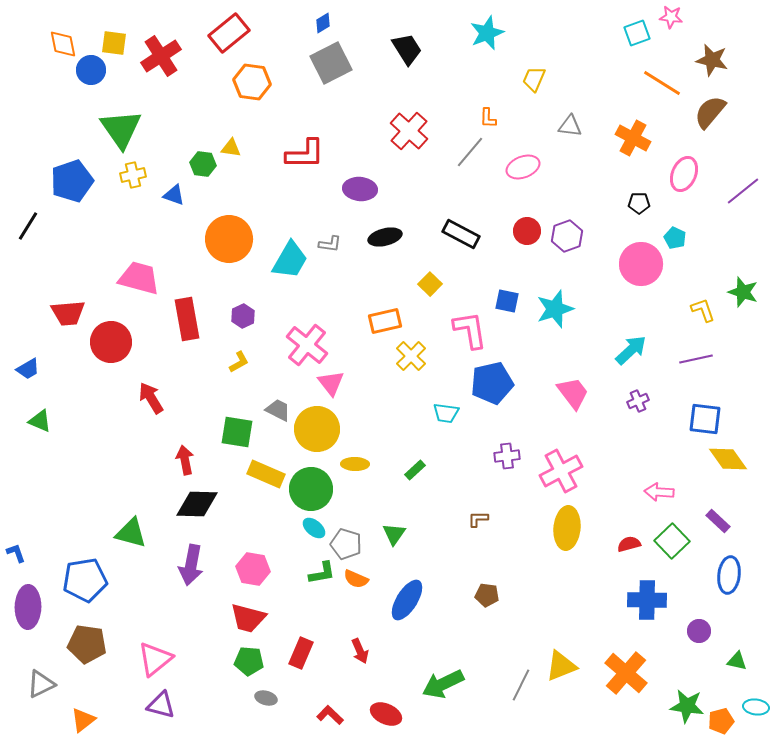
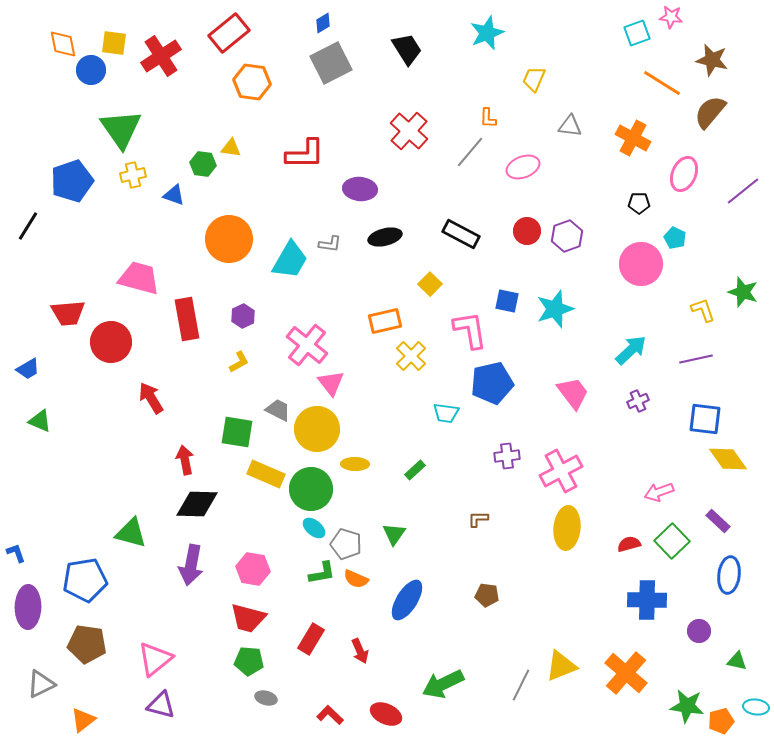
pink arrow at (659, 492): rotated 24 degrees counterclockwise
red rectangle at (301, 653): moved 10 px right, 14 px up; rotated 8 degrees clockwise
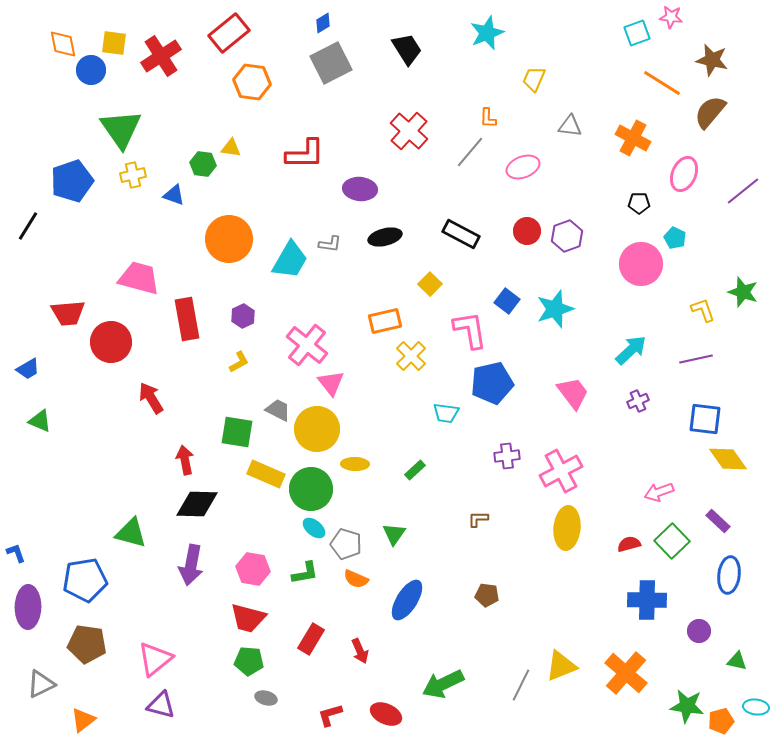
blue square at (507, 301): rotated 25 degrees clockwise
green L-shape at (322, 573): moved 17 px left
red L-shape at (330, 715): rotated 60 degrees counterclockwise
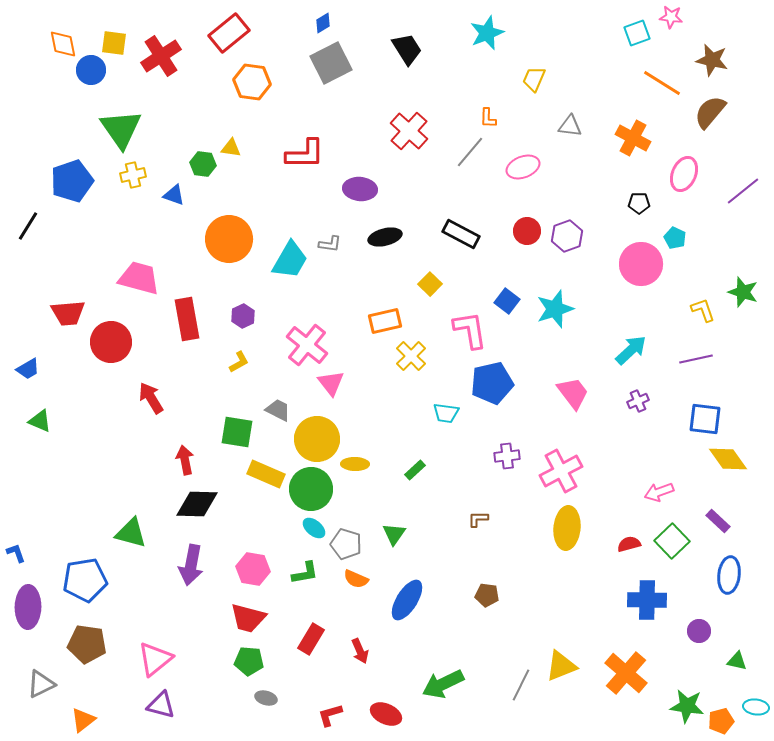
yellow circle at (317, 429): moved 10 px down
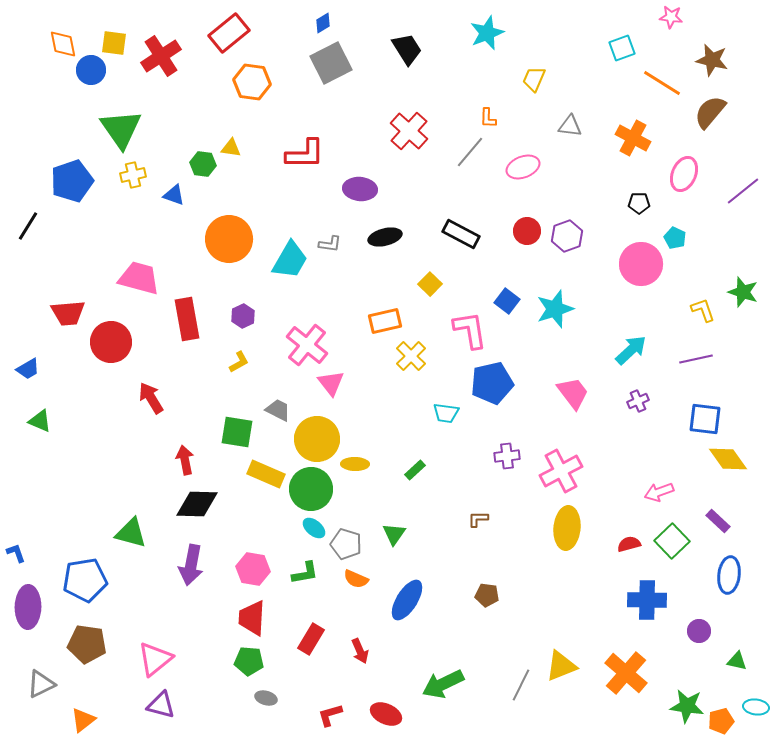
cyan square at (637, 33): moved 15 px left, 15 px down
red trapezoid at (248, 618): moved 4 px right; rotated 78 degrees clockwise
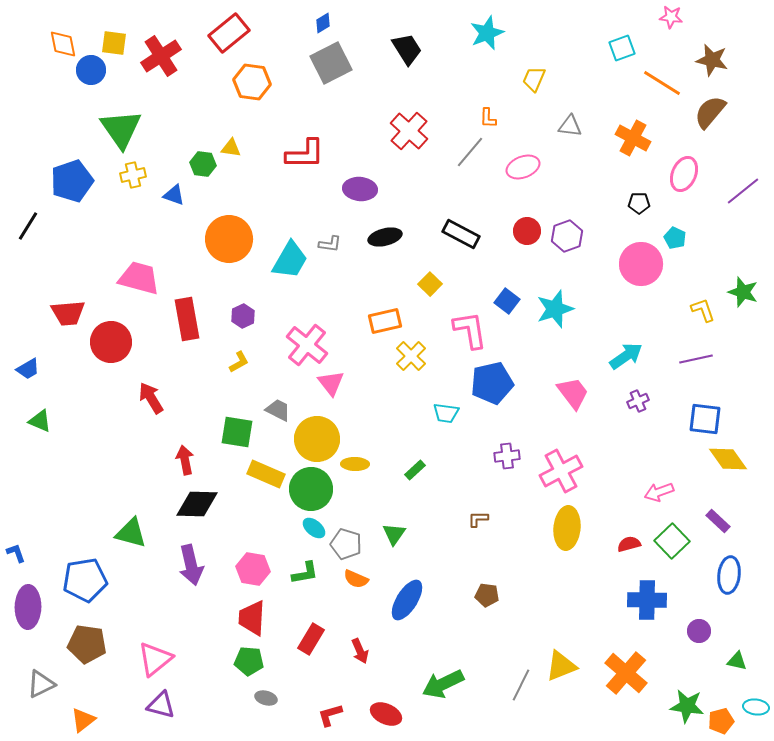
cyan arrow at (631, 350): moved 5 px left, 6 px down; rotated 8 degrees clockwise
purple arrow at (191, 565): rotated 24 degrees counterclockwise
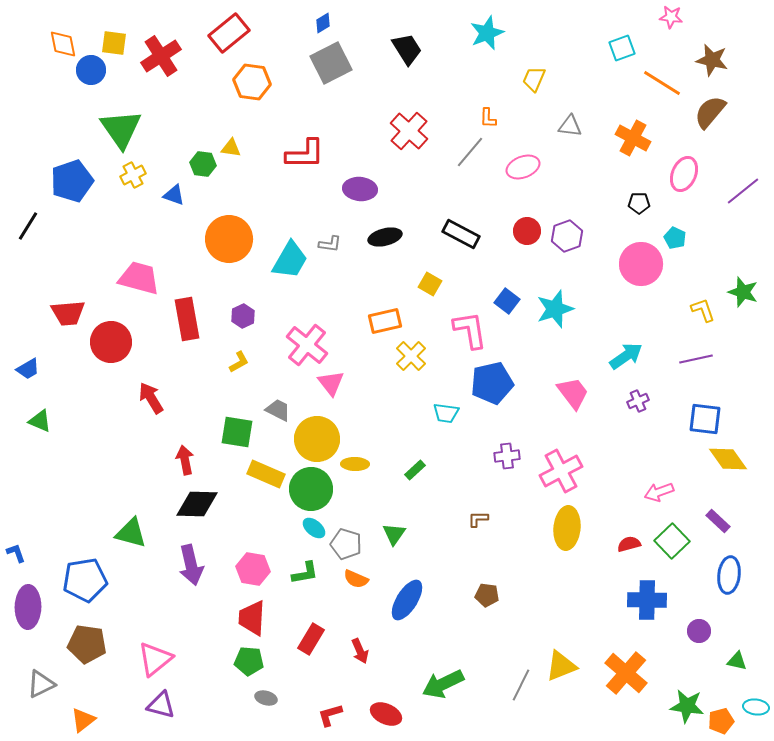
yellow cross at (133, 175): rotated 15 degrees counterclockwise
yellow square at (430, 284): rotated 15 degrees counterclockwise
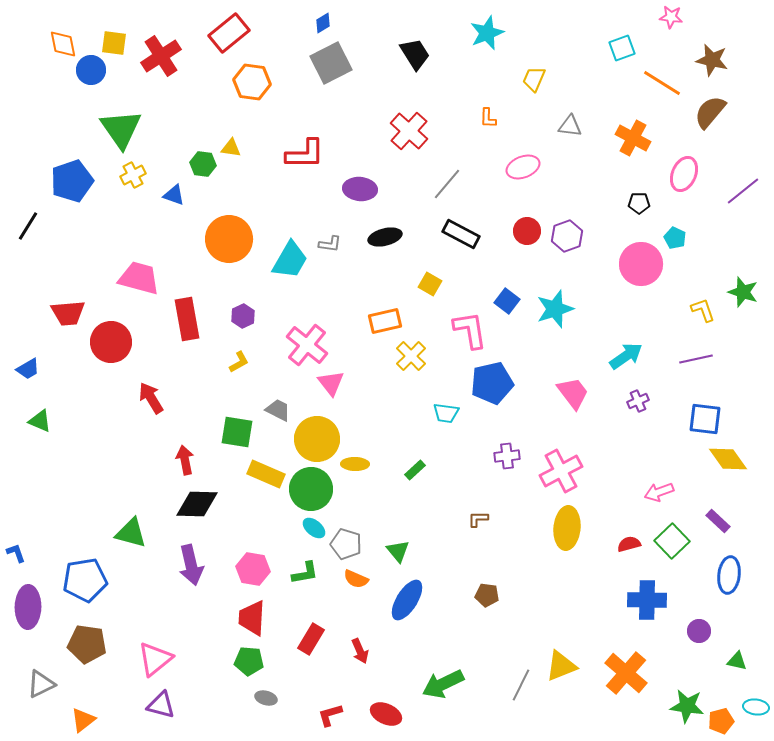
black trapezoid at (407, 49): moved 8 px right, 5 px down
gray line at (470, 152): moved 23 px left, 32 px down
green triangle at (394, 534): moved 4 px right, 17 px down; rotated 15 degrees counterclockwise
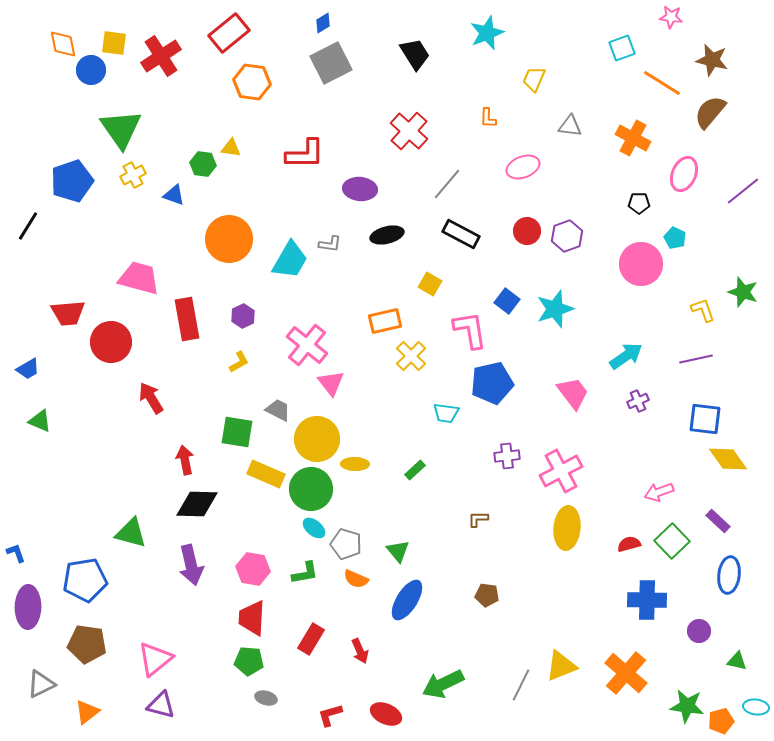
black ellipse at (385, 237): moved 2 px right, 2 px up
orange triangle at (83, 720): moved 4 px right, 8 px up
